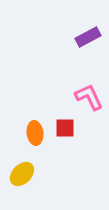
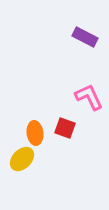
purple rectangle: moved 3 px left; rotated 55 degrees clockwise
red square: rotated 20 degrees clockwise
yellow ellipse: moved 15 px up
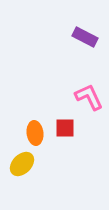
red square: rotated 20 degrees counterclockwise
yellow ellipse: moved 5 px down
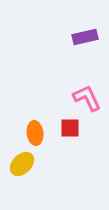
purple rectangle: rotated 40 degrees counterclockwise
pink L-shape: moved 2 px left, 1 px down
red square: moved 5 px right
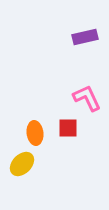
red square: moved 2 px left
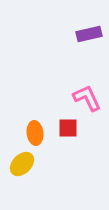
purple rectangle: moved 4 px right, 3 px up
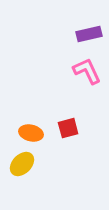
pink L-shape: moved 27 px up
red square: rotated 15 degrees counterclockwise
orange ellipse: moved 4 px left; rotated 70 degrees counterclockwise
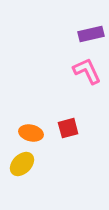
purple rectangle: moved 2 px right
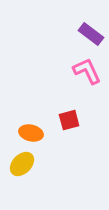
purple rectangle: rotated 50 degrees clockwise
red square: moved 1 px right, 8 px up
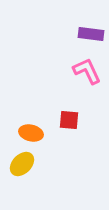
purple rectangle: rotated 30 degrees counterclockwise
red square: rotated 20 degrees clockwise
